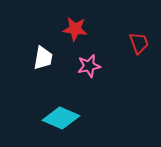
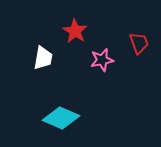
red star: moved 2 px down; rotated 25 degrees clockwise
pink star: moved 13 px right, 6 px up
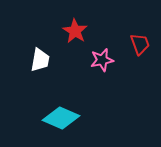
red trapezoid: moved 1 px right, 1 px down
white trapezoid: moved 3 px left, 2 px down
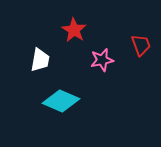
red star: moved 1 px left, 1 px up
red trapezoid: moved 1 px right, 1 px down
cyan diamond: moved 17 px up
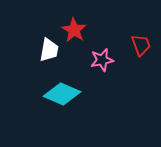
white trapezoid: moved 9 px right, 10 px up
cyan diamond: moved 1 px right, 7 px up
